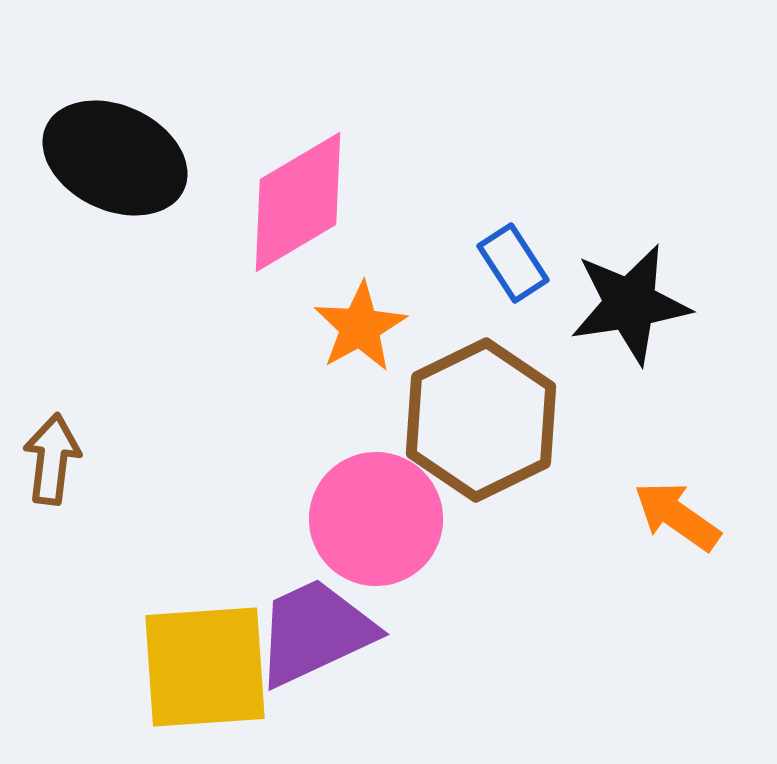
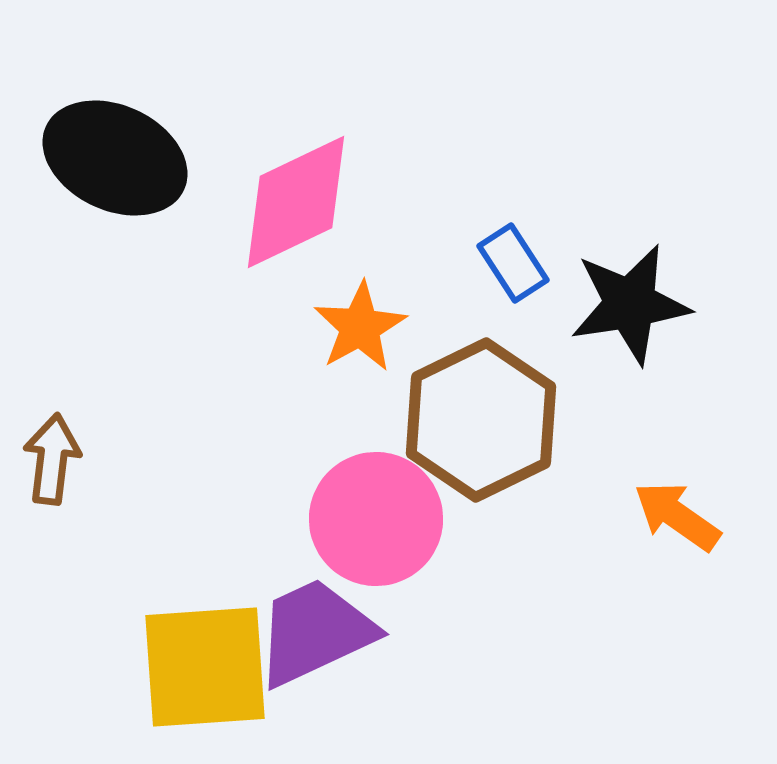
pink diamond: moved 2 px left; rotated 5 degrees clockwise
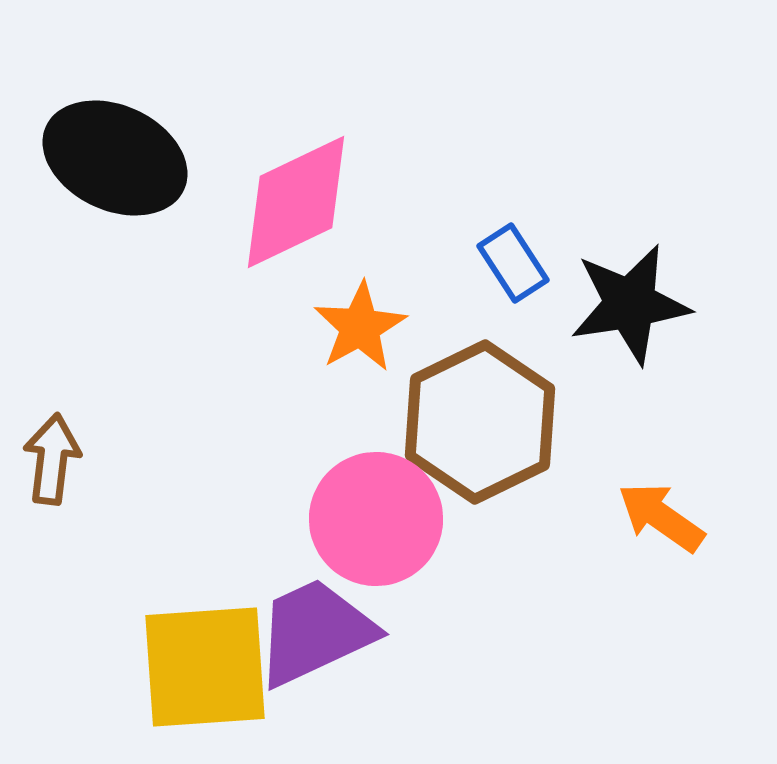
brown hexagon: moved 1 px left, 2 px down
orange arrow: moved 16 px left, 1 px down
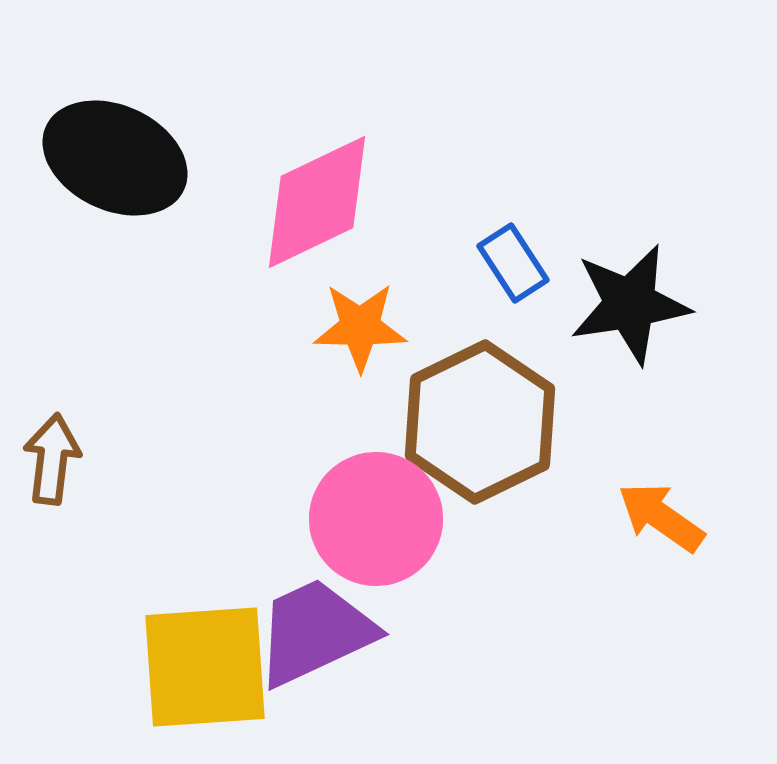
pink diamond: moved 21 px right
orange star: rotated 30 degrees clockwise
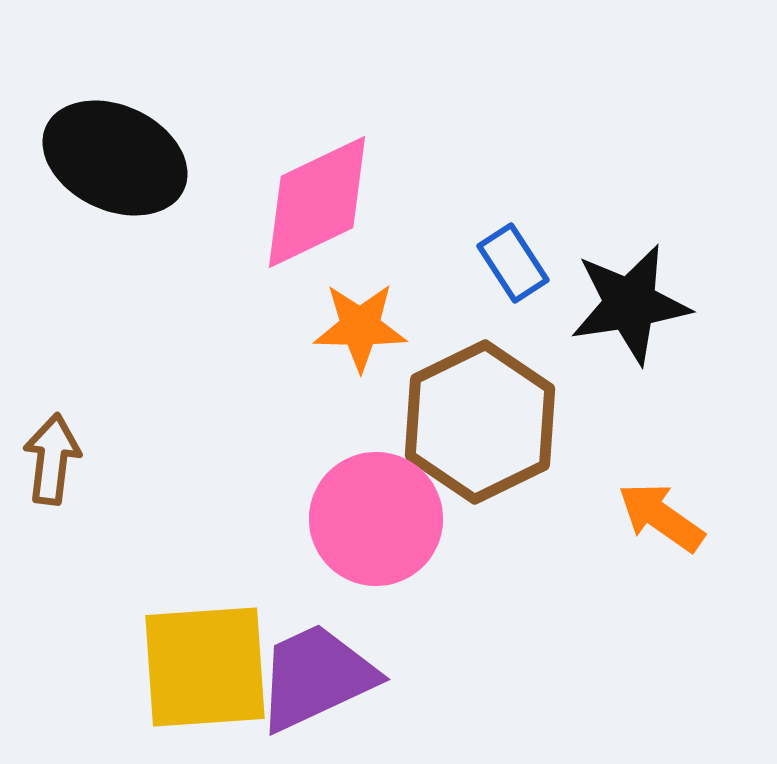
purple trapezoid: moved 1 px right, 45 px down
